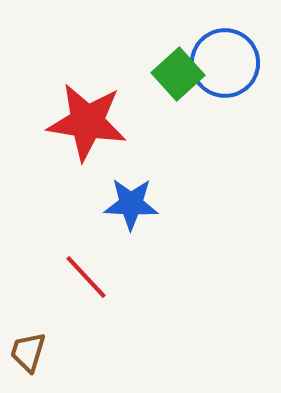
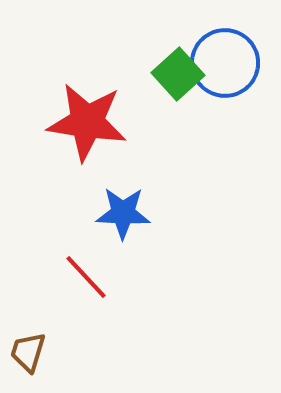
blue star: moved 8 px left, 9 px down
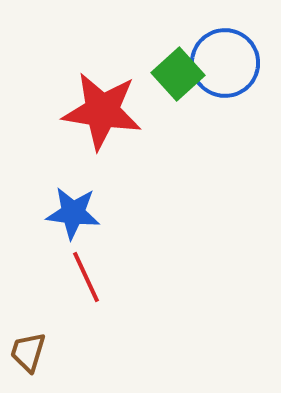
red star: moved 15 px right, 11 px up
blue star: moved 50 px left; rotated 4 degrees clockwise
red line: rotated 18 degrees clockwise
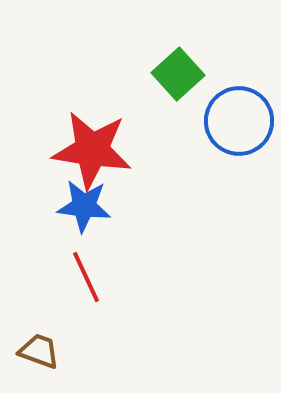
blue circle: moved 14 px right, 58 px down
red star: moved 10 px left, 39 px down
blue star: moved 11 px right, 7 px up
brown trapezoid: moved 11 px right, 1 px up; rotated 93 degrees clockwise
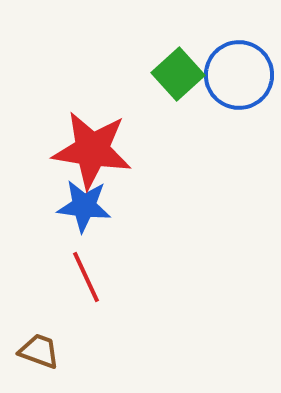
blue circle: moved 46 px up
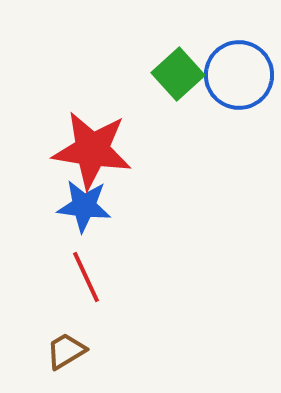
brown trapezoid: moved 27 px right; rotated 51 degrees counterclockwise
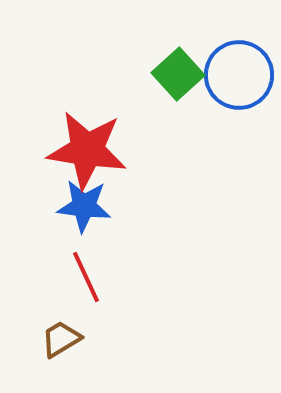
red star: moved 5 px left
brown trapezoid: moved 5 px left, 12 px up
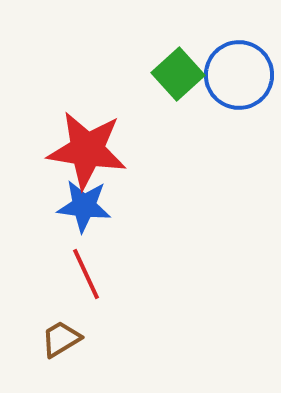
red line: moved 3 px up
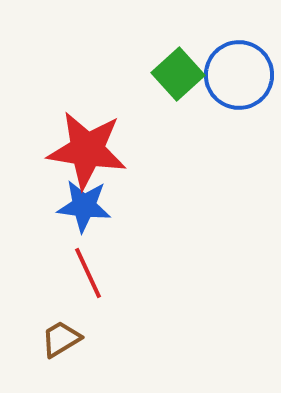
red line: moved 2 px right, 1 px up
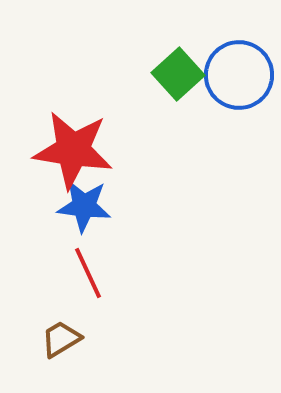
red star: moved 14 px left
